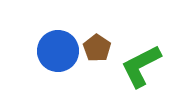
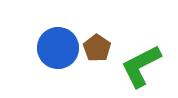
blue circle: moved 3 px up
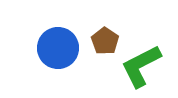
brown pentagon: moved 8 px right, 7 px up
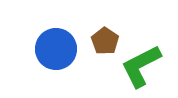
blue circle: moved 2 px left, 1 px down
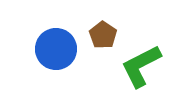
brown pentagon: moved 2 px left, 6 px up
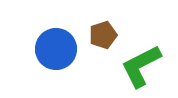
brown pentagon: rotated 20 degrees clockwise
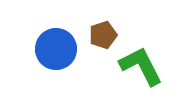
green L-shape: rotated 90 degrees clockwise
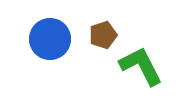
blue circle: moved 6 px left, 10 px up
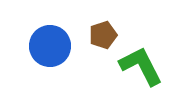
blue circle: moved 7 px down
